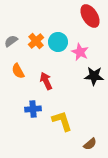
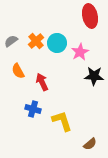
red ellipse: rotated 20 degrees clockwise
cyan circle: moved 1 px left, 1 px down
pink star: rotated 18 degrees clockwise
red arrow: moved 4 px left, 1 px down
blue cross: rotated 21 degrees clockwise
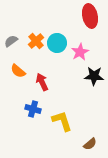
orange semicircle: rotated 21 degrees counterclockwise
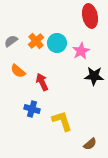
pink star: moved 1 px right, 1 px up
blue cross: moved 1 px left
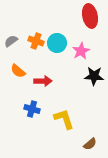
orange cross: rotated 28 degrees counterclockwise
red arrow: moved 1 px right, 1 px up; rotated 114 degrees clockwise
yellow L-shape: moved 2 px right, 2 px up
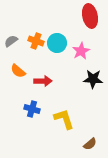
black star: moved 1 px left, 3 px down
